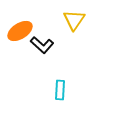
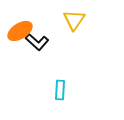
black L-shape: moved 5 px left, 3 px up
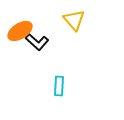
yellow triangle: rotated 15 degrees counterclockwise
cyan rectangle: moved 1 px left, 4 px up
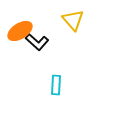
yellow triangle: moved 1 px left
cyan rectangle: moved 3 px left, 1 px up
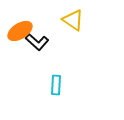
yellow triangle: rotated 15 degrees counterclockwise
